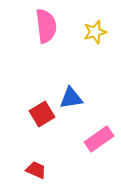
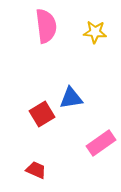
yellow star: rotated 20 degrees clockwise
pink rectangle: moved 2 px right, 4 px down
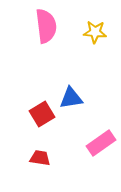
red trapezoid: moved 4 px right, 12 px up; rotated 15 degrees counterclockwise
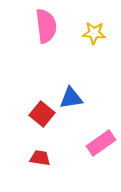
yellow star: moved 1 px left, 1 px down
red square: rotated 20 degrees counterclockwise
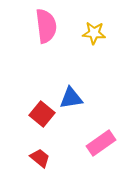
red trapezoid: rotated 30 degrees clockwise
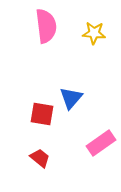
blue triangle: rotated 40 degrees counterclockwise
red square: rotated 30 degrees counterclockwise
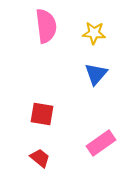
blue triangle: moved 25 px right, 24 px up
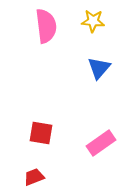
yellow star: moved 1 px left, 12 px up
blue triangle: moved 3 px right, 6 px up
red square: moved 1 px left, 19 px down
red trapezoid: moved 6 px left, 19 px down; rotated 60 degrees counterclockwise
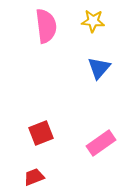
red square: rotated 30 degrees counterclockwise
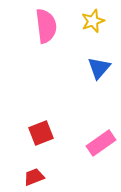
yellow star: rotated 25 degrees counterclockwise
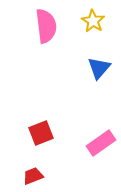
yellow star: rotated 20 degrees counterclockwise
red trapezoid: moved 1 px left, 1 px up
